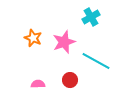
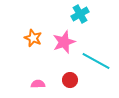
cyan cross: moved 11 px left, 3 px up
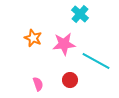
cyan cross: rotated 18 degrees counterclockwise
pink star: moved 2 px down; rotated 15 degrees clockwise
pink semicircle: rotated 72 degrees clockwise
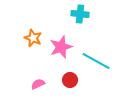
cyan cross: rotated 36 degrees counterclockwise
pink star: moved 3 px left, 3 px down; rotated 15 degrees counterclockwise
pink semicircle: rotated 96 degrees counterclockwise
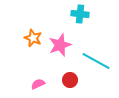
pink star: moved 1 px left, 2 px up
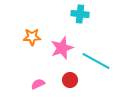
orange star: moved 1 px left, 1 px up; rotated 24 degrees counterclockwise
pink star: moved 2 px right, 3 px down
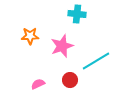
cyan cross: moved 3 px left
orange star: moved 2 px left, 1 px up
pink star: moved 2 px up
cyan line: rotated 60 degrees counterclockwise
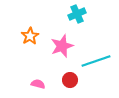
cyan cross: rotated 30 degrees counterclockwise
orange star: rotated 30 degrees counterclockwise
cyan line: rotated 12 degrees clockwise
pink semicircle: rotated 40 degrees clockwise
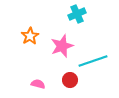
cyan line: moved 3 px left
